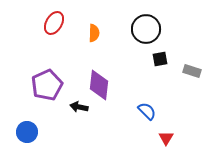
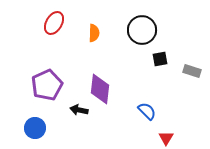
black circle: moved 4 px left, 1 px down
purple diamond: moved 1 px right, 4 px down
black arrow: moved 3 px down
blue circle: moved 8 px right, 4 px up
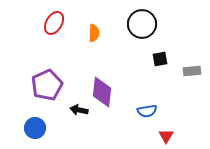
black circle: moved 6 px up
gray rectangle: rotated 24 degrees counterclockwise
purple diamond: moved 2 px right, 3 px down
blue semicircle: rotated 126 degrees clockwise
red triangle: moved 2 px up
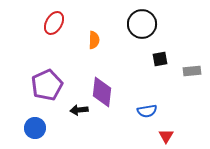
orange semicircle: moved 7 px down
black arrow: rotated 18 degrees counterclockwise
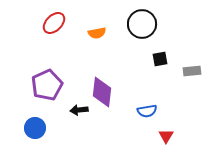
red ellipse: rotated 15 degrees clockwise
orange semicircle: moved 3 px right, 7 px up; rotated 78 degrees clockwise
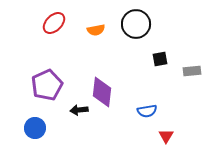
black circle: moved 6 px left
orange semicircle: moved 1 px left, 3 px up
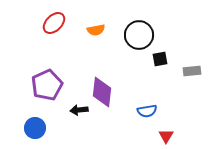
black circle: moved 3 px right, 11 px down
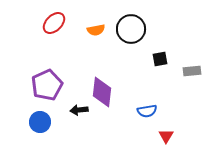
black circle: moved 8 px left, 6 px up
blue circle: moved 5 px right, 6 px up
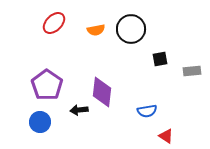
purple pentagon: rotated 12 degrees counterclockwise
red triangle: rotated 28 degrees counterclockwise
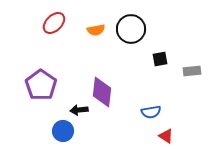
purple pentagon: moved 6 px left
blue semicircle: moved 4 px right, 1 px down
blue circle: moved 23 px right, 9 px down
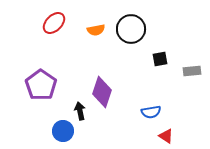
purple diamond: rotated 12 degrees clockwise
black arrow: moved 1 px right, 1 px down; rotated 84 degrees clockwise
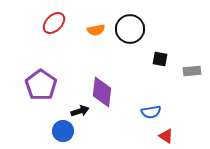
black circle: moved 1 px left
black square: rotated 21 degrees clockwise
purple diamond: rotated 12 degrees counterclockwise
black arrow: rotated 84 degrees clockwise
